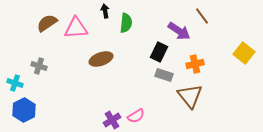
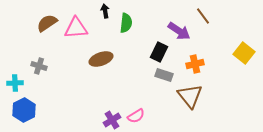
brown line: moved 1 px right
cyan cross: rotated 21 degrees counterclockwise
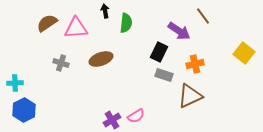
gray cross: moved 22 px right, 3 px up
brown triangle: rotated 44 degrees clockwise
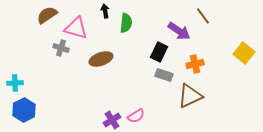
brown semicircle: moved 8 px up
pink triangle: rotated 20 degrees clockwise
gray cross: moved 15 px up
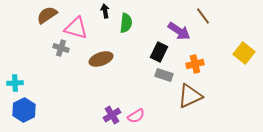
purple cross: moved 5 px up
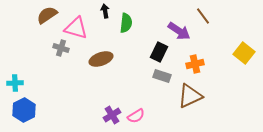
gray rectangle: moved 2 px left, 1 px down
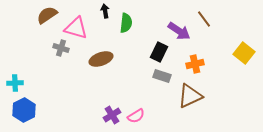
brown line: moved 1 px right, 3 px down
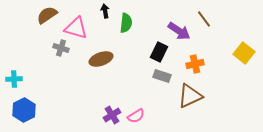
cyan cross: moved 1 px left, 4 px up
